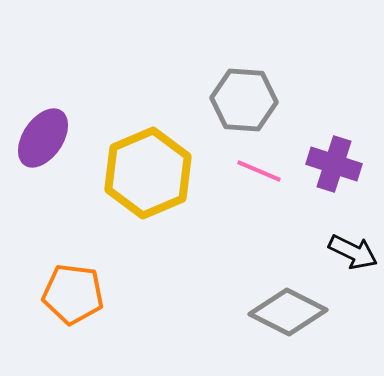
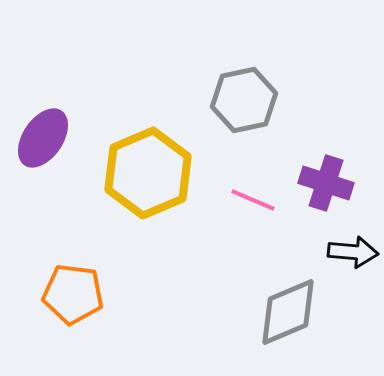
gray hexagon: rotated 16 degrees counterclockwise
purple cross: moved 8 px left, 19 px down
pink line: moved 6 px left, 29 px down
black arrow: rotated 21 degrees counterclockwise
gray diamond: rotated 50 degrees counterclockwise
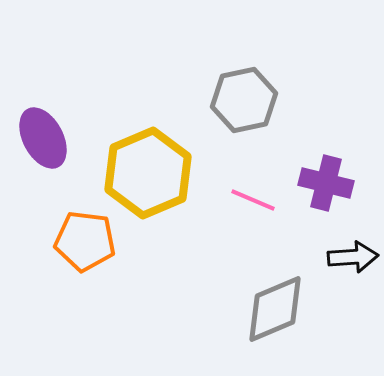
purple ellipse: rotated 62 degrees counterclockwise
purple cross: rotated 4 degrees counterclockwise
black arrow: moved 5 px down; rotated 9 degrees counterclockwise
orange pentagon: moved 12 px right, 53 px up
gray diamond: moved 13 px left, 3 px up
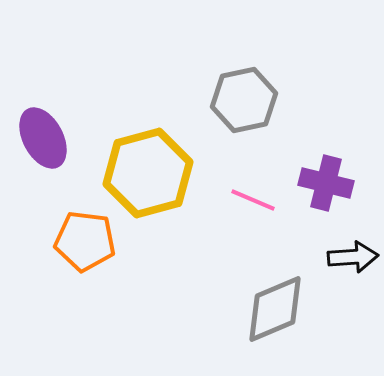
yellow hexagon: rotated 8 degrees clockwise
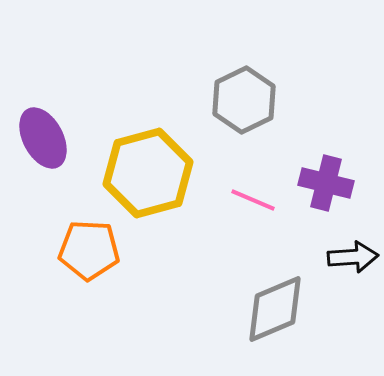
gray hexagon: rotated 14 degrees counterclockwise
orange pentagon: moved 4 px right, 9 px down; rotated 4 degrees counterclockwise
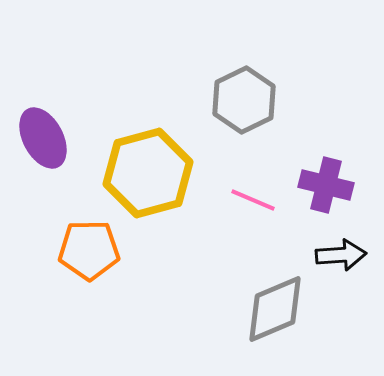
purple cross: moved 2 px down
orange pentagon: rotated 4 degrees counterclockwise
black arrow: moved 12 px left, 2 px up
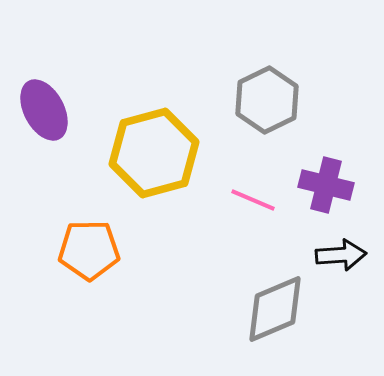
gray hexagon: moved 23 px right
purple ellipse: moved 1 px right, 28 px up
yellow hexagon: moved 6 px right, 20 px up
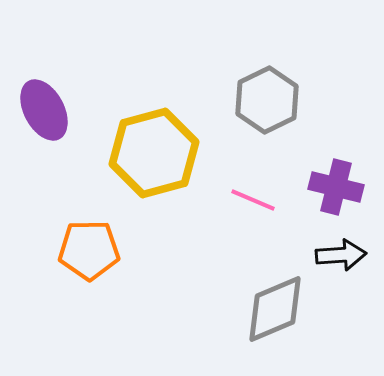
purple cross: moved 10 px right, 2 px down
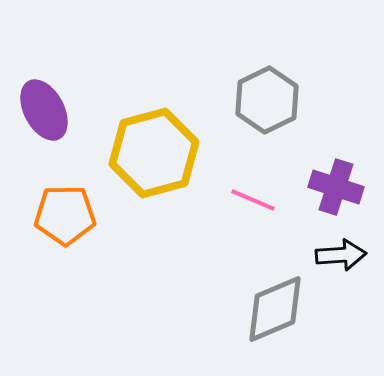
purple cross: rotated 4 degrees clockwise
orange pentagon: moved 24 px left, 35 px up
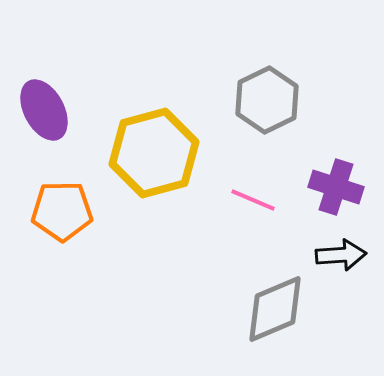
orange pentagon: moved 3 px left, 4 px up
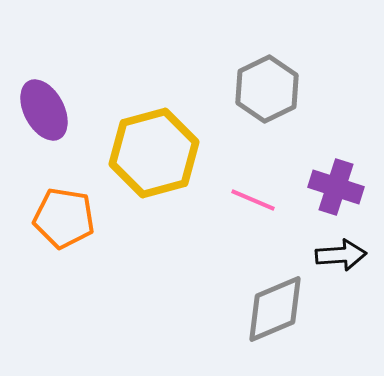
gray hexagon: moved 11 px up
orange pentagon: moved 2 px right, 7 px down; rotated 10 degrees clockwise
